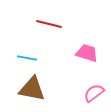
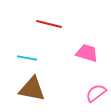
pink semicircle: moved 2 px right
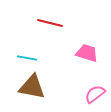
red line: moved 1 px right, 1 px up
brown triangle: moved 2 px up
pink semicircle: moved 1 px left, 1 px down
